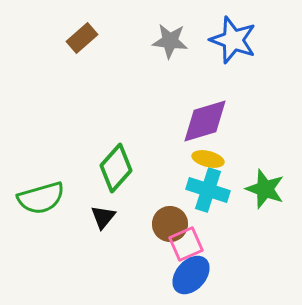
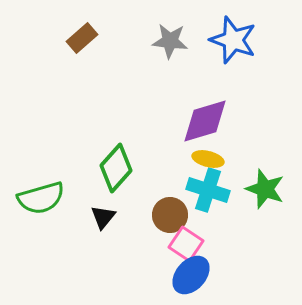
brown circle: moved 9 px up
pink square: rotated 32 degrees counterclockwise
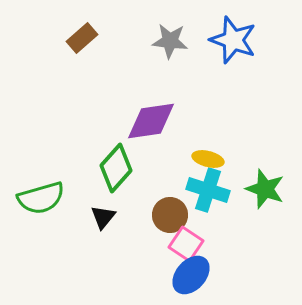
purple diamond: moved 54 px left; rotated 8 degrees clockwise
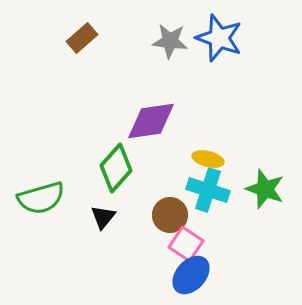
blue star: moved 14 px left, 2 px up
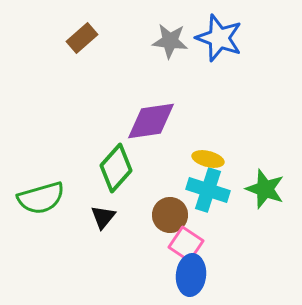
blue ellipse: rotated 36 degrees counterclockwise
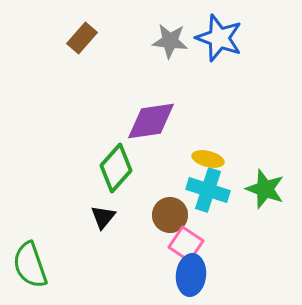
brown rectangle: rotated 8 degrees counterclockwise
green semicircle: moved 11 px left, 67 px down; rotated 87 degrees clockwise
